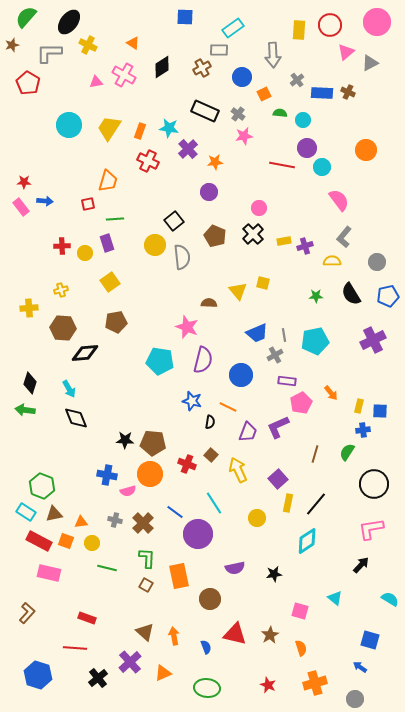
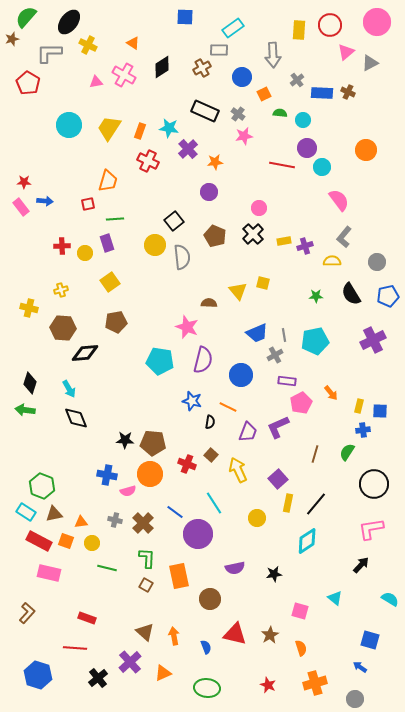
brown star at (12, 45): moved 6 px up
yellow cross at (29, 308): rotated 18 degrees clockwise
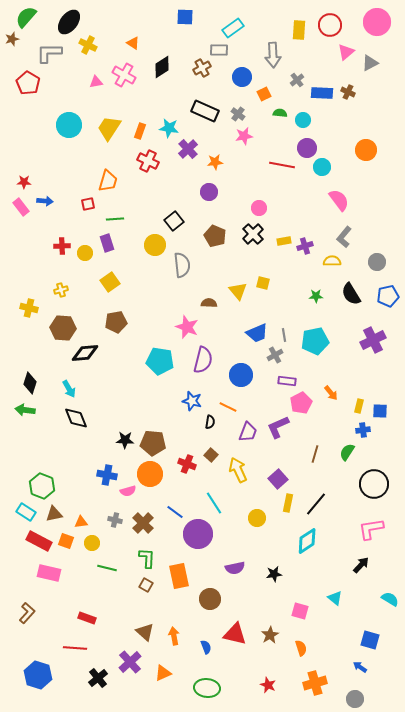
gray semicircle at (182, 257): moved 8 px down
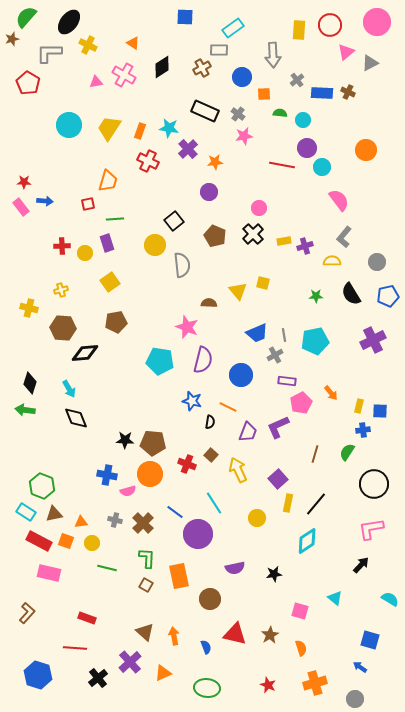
orange square at (264, 94): rotated 24 degrees clockwise
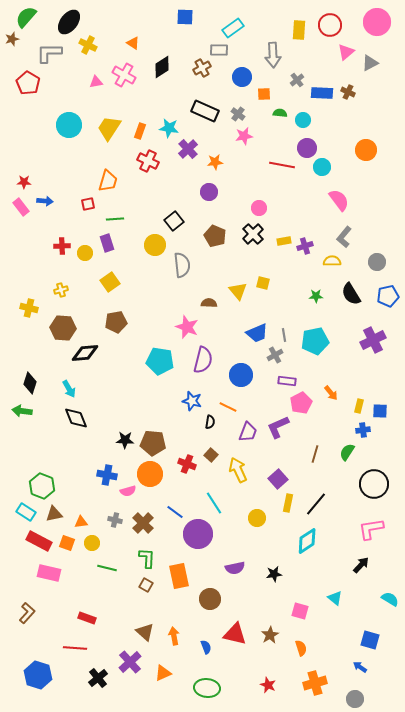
green arrow at (25, 410): moved 3 px left, 1 px down
orange square at (66, 541): moved 1 px right, 2 px down
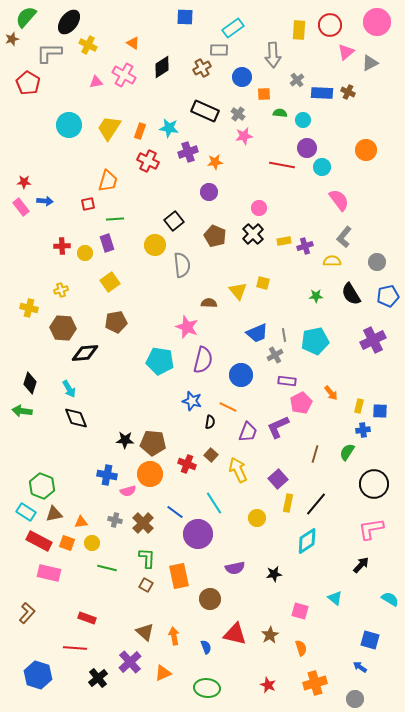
purple cross at (188, 149): moved 3 px down; rotated 24 degrees clockwise
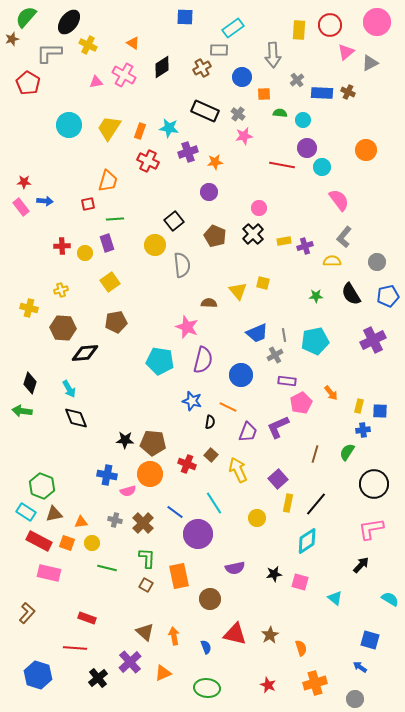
pink square at (300, 611): moved 29 px up
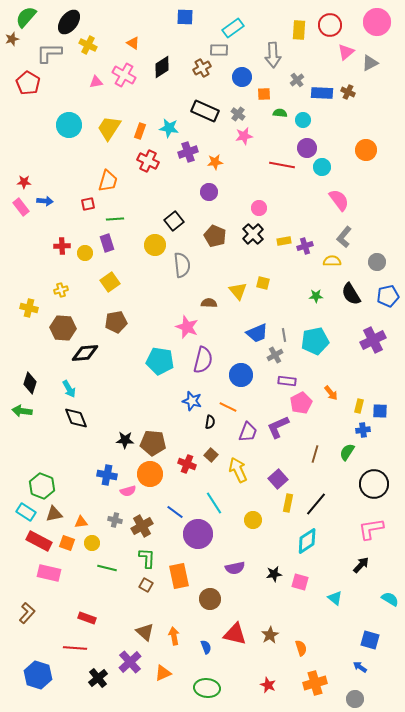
yellow circle at (257, 518): moved 4 px left, 2 px down
brown cross at (143, 523): moved 1 px left, 3 px down; rotated 15 degrees clockwise
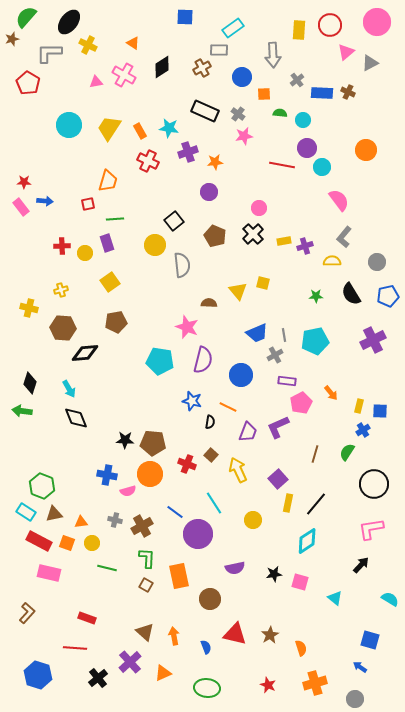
orange rectangle at (140, 131): rotated 49 degrees counterclockwise
blue cross at (363, 430): rotated 24 degrees counterclockwise
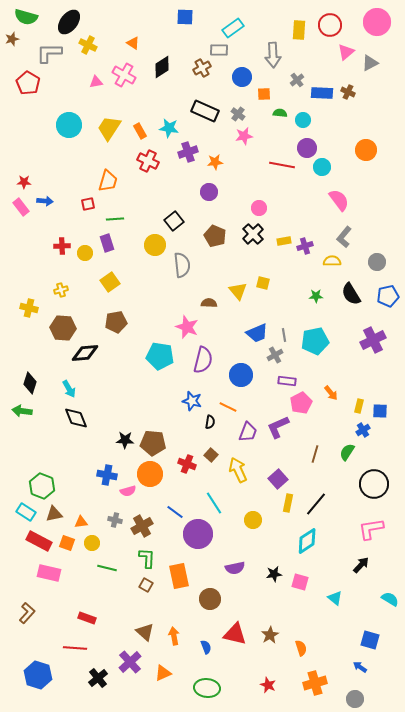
green semicircle at (26, 17): rotated 115 degrees counterclockwise
cyan pentagon at (160, 361): moved 5 px up
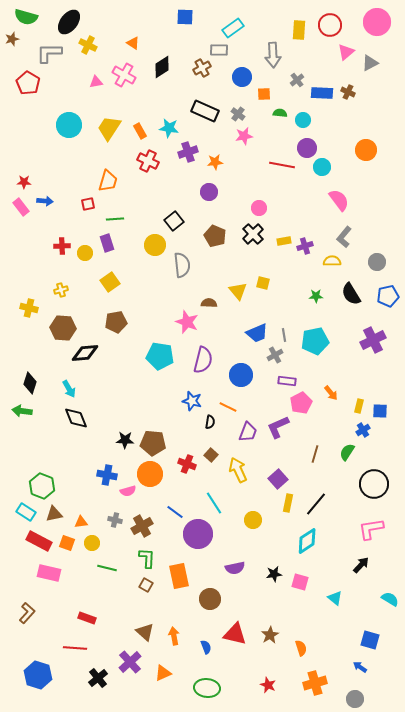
pink star at (187, 327): moved 5 px up
